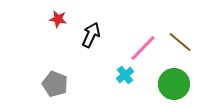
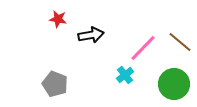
black arrow: rotated 55 degrees clockwise
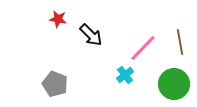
black arrow: rotated 55 degrees clockwise
brown line: rotated 40 degrees clockwise
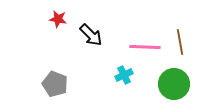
pink line: moved 2 px right, 1 px up; rotated 48 degrees clockwise
cyan cross: moved 1 px left; rotated 12 degrees clockwise
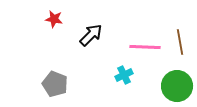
red star: moved 4 px left
black arrow: rotated 90 degrees counterclockwise
green circle: moved 3 px right, 2 px down
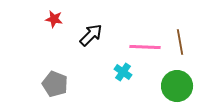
cyan cross: moved 1 px left, 3 px up; rotated 30 degrees counterclockwise
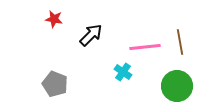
pink line: rotated 8 degrees counterclockwise
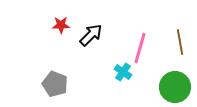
red star: moved 7 px right, 6 px down; rotated 12 degrees counterclockwise
pink line: moved 5 px left, 1 px down; rotated 68 degrees counterclockwise
green circle: moved 2 px left, 1 px down
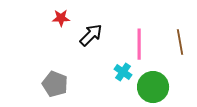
red star: moved 7 px up
pink line: moved 1 px left, 4 px up; rotated 16 degrees counterclockwise
green circle: moved 22 px left
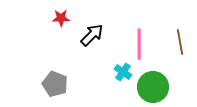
black arrow: moved 1 px right
